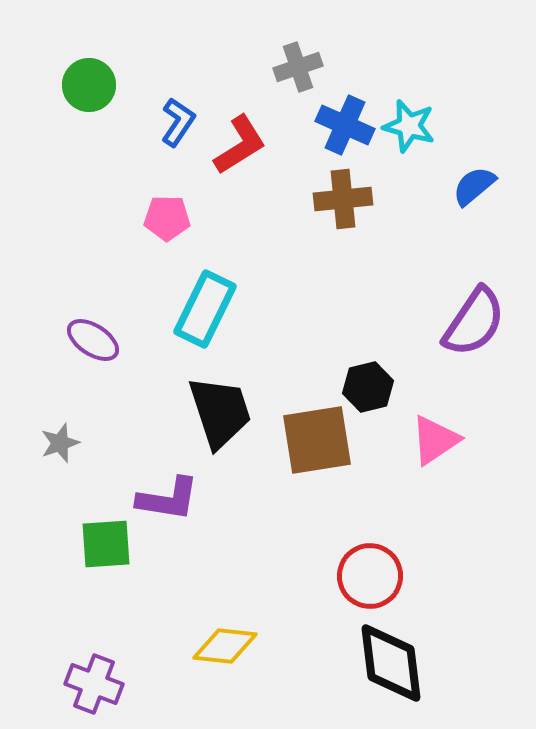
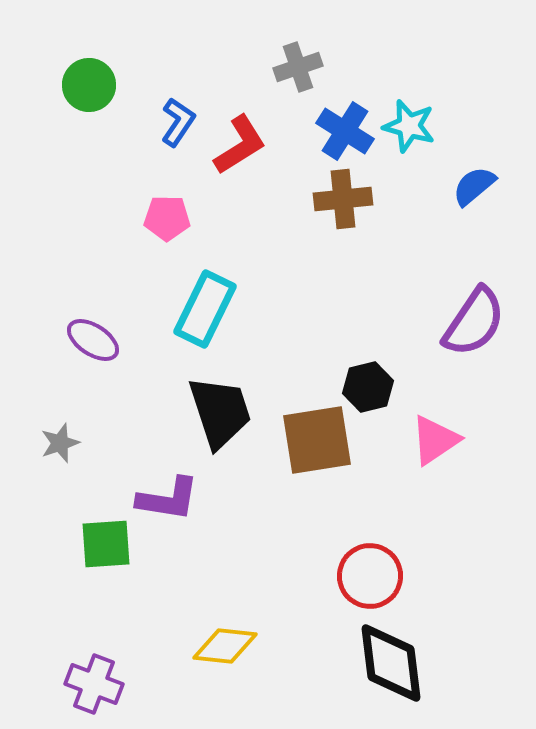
blue cross: moved 6 px down; rotated 8 degrees clockwise
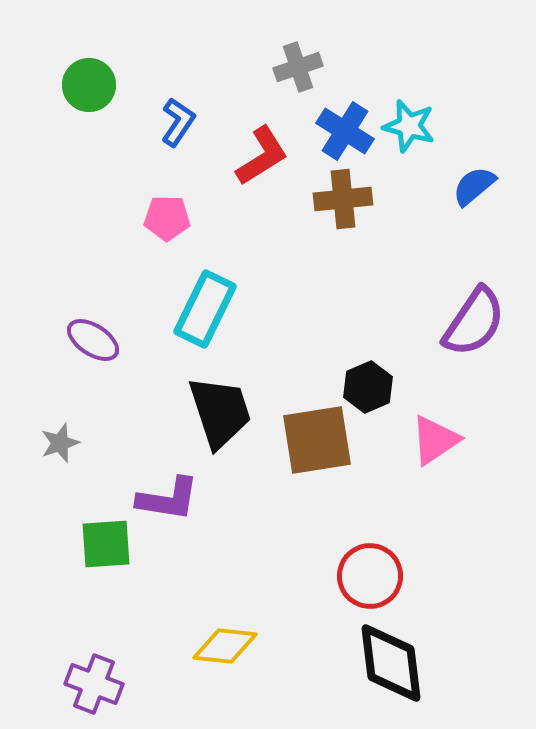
red L-shape: moved 22 px right, 11 px down
black hexagon: rotated 9 degrees counterclockwise
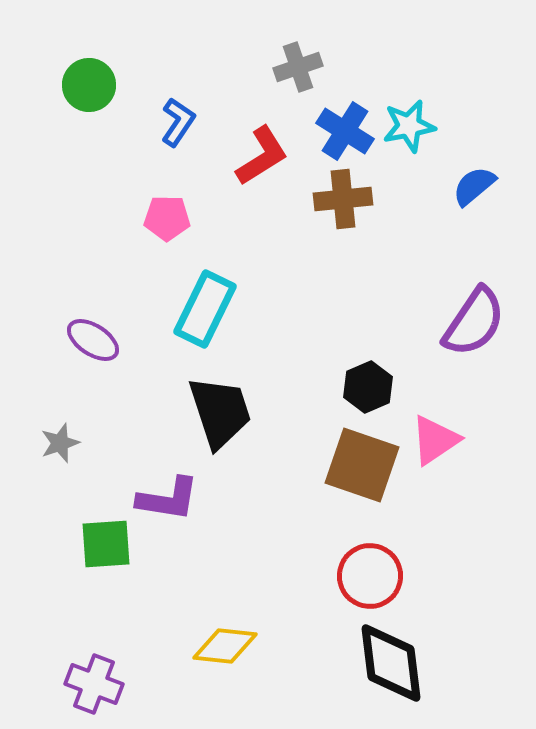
cyan star: rotated 26 degrees counterclockwise
brown square: moved 45 px right, 25 px down; rotated 28 degrees clockwise
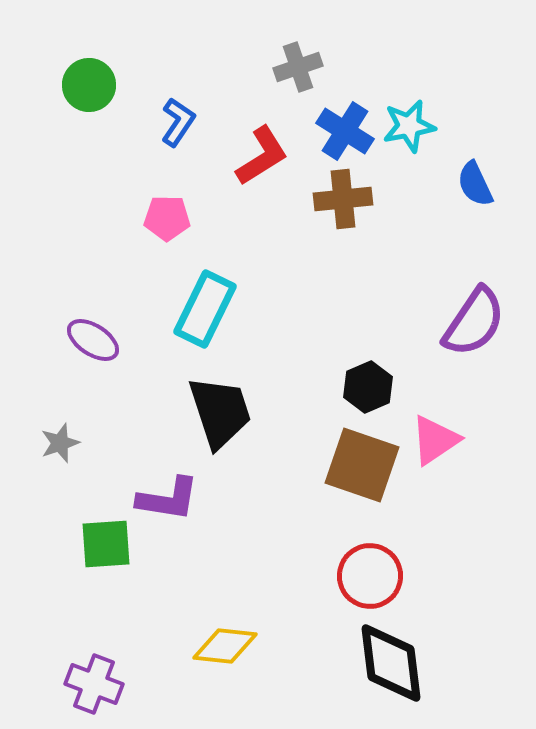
blue semicircle: moved 1 px right, 2 px up; rotated 75 degrees counterclockwise
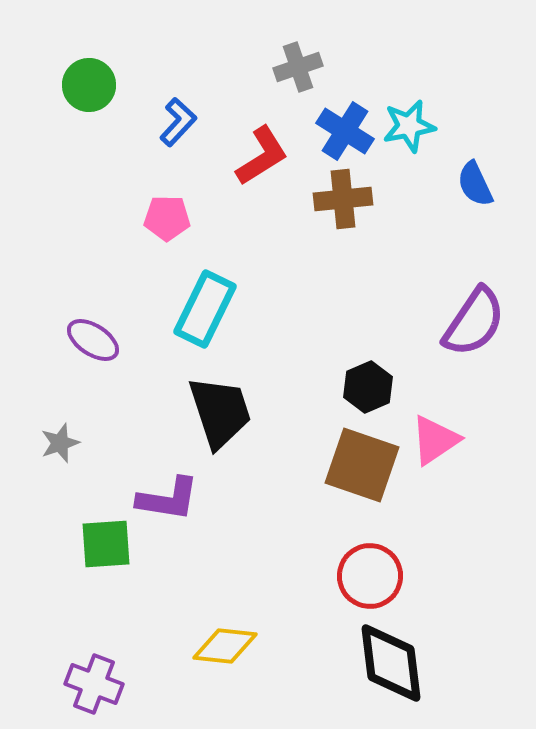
blue L-shape: rotated 9 degrees clockwise
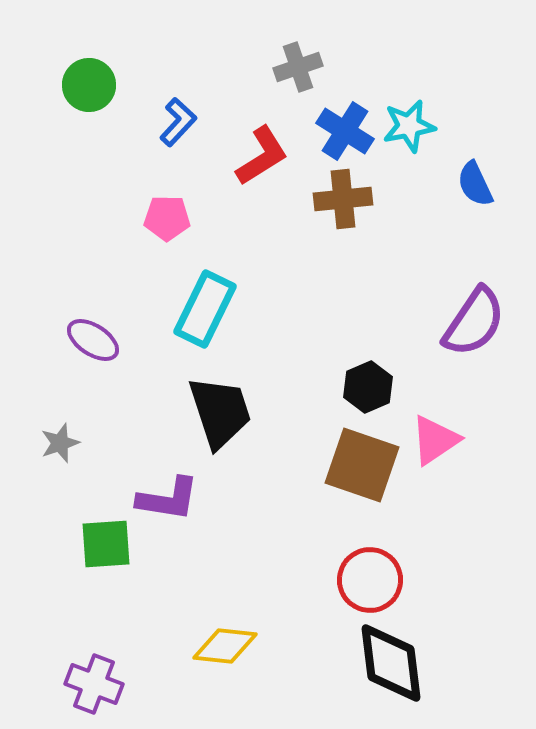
red circle: moved 4 px down
